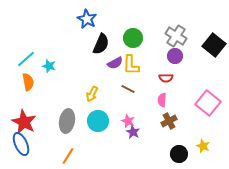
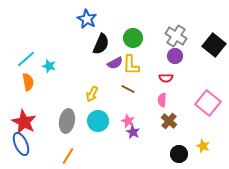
brown cross: rotated 21 degrees counterclockwise
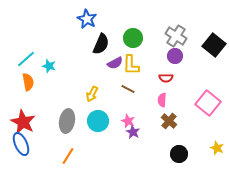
red star: moved 1 px left
yellow star: moved 14 px right, 2 px down
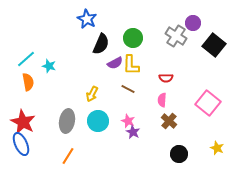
purple circle: moved 18 px right, 33 px up
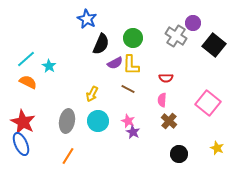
cyan star: rotated 16 degrees clockwise
orange semicircle: rotated 54 degrees counterclockwise
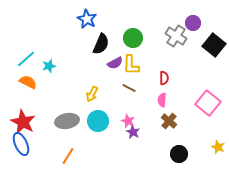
cyan star: rotated 24 degrees clockwise
red semicircle: moved 2 px left; rotated 88 degrees counterclockwise
brown line: moved 1 px right, 1 px up
gray ellipse: rotated 70 degrees clockwise
yellow star: moved 1 px right, 1 px up
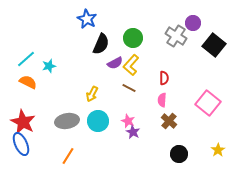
yellow L-shape: rotated 40 degrees clockwise
yellow star: moved 3 px down; rotated 16 degrees clockwise
